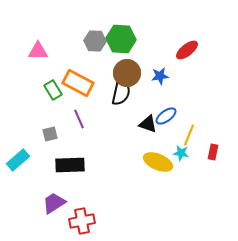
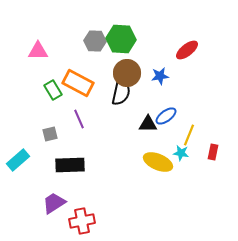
black triangle: rotated 18 degrees counterclockwise
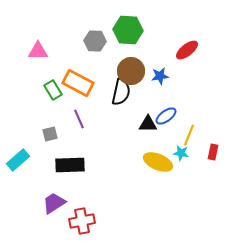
green hexagon: moved 7 px right, 9 px up
brown circle: moved 4 px right, 2 px up
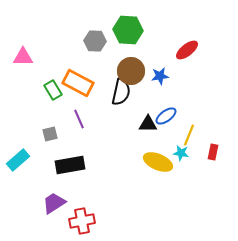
pink triangle: moved 15 px left, 6 px down
black rectangle: rotated 8 degrees counterclockwise
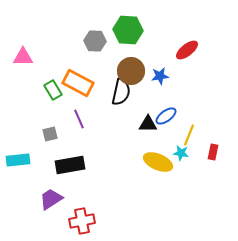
cyan rectangle: rotated 35 degrees clockwise
purple trapezoid: moved 3 px left, 4 px up
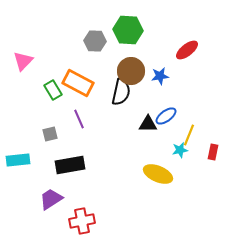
pink triangle: moved 4 px down; rotated 45 degrees counterclockwise
cyan star: moved 1 px left, 3 px up; rotated 21 degrees counterclockwise
yellow ellipse: moved 12 px down
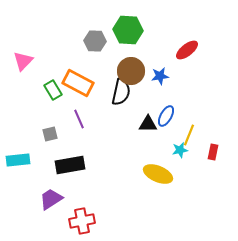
blue ellipse: rotated 25 degrees counterclockwise
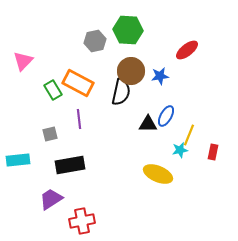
gray hexagon: rotated 15 degrees counterclockwise
purple line: rotated 18 degrees clockwise
